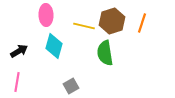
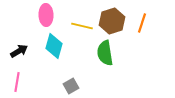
yellow line: moved 2 px left
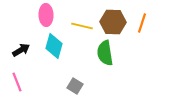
brown hexagon: moved 1 px right, 1 px down; rotated 20 degrees clockwise
black arrow: moved 2 px right, 1 px up
pink line: rotated 30 degrees counterclockwise
gray square: moved 4 px right; rotated 28 degrees counterclockwise
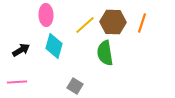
yellow line: moved 3 px right, 1 px up; rotated 55 degrees counterclockwise
pink line: rotated 72 degrees counterclockwise
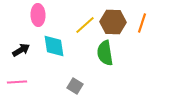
pink ellipse: moved 8 px left
cyan diamond: rotated 25 degrees counterclockwise
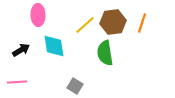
brown hexagon: rotated 10 degrees counterclockwise
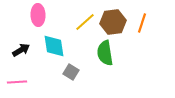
yellow line: moved 3 px up
gray square: moved 4 px left, 14 px up
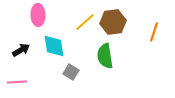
orange line: moved 12 px right, 9 px down
green semicircle: moved 3 px down
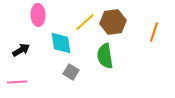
cyan diamond: moved 7 px right, 3 px up
